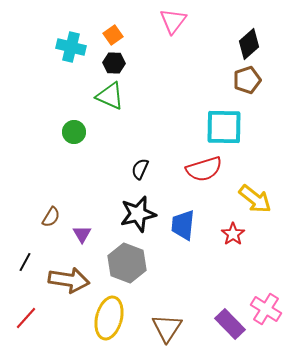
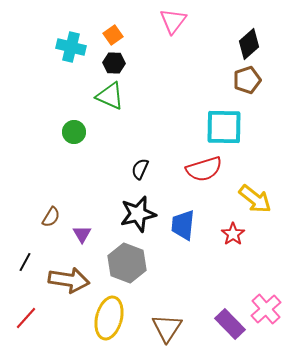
pink cross: rotated 16 degrees clockwise
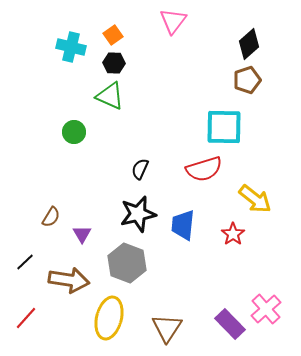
black line: rotated 18 degrees clockwise
